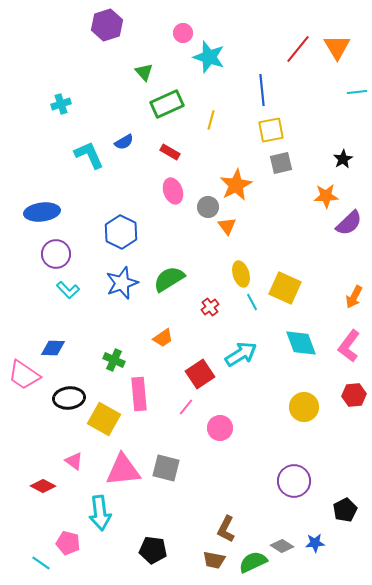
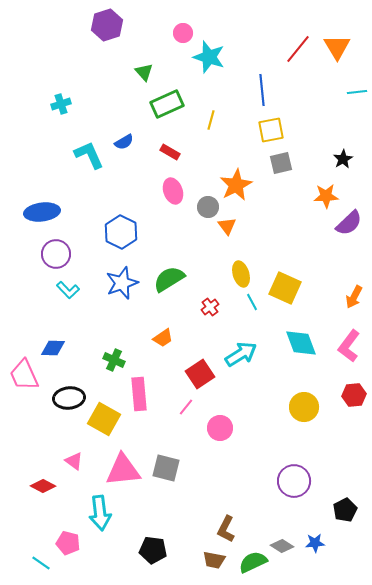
pink trapezoid at (24, 375): rotated 32 degrees clockwise
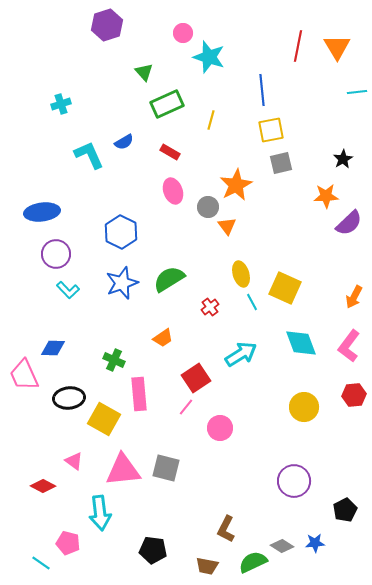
red line at (298, 49): moved 3 px up; rotated 28 degrees counterclockwise
red square at (200, 374): moved 4 px left, 4 px down
brown trapezoid at (214, 560): moved 7 px left, 6 px down
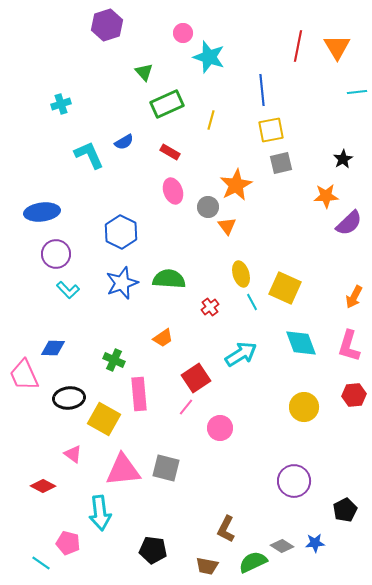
green semicircle at (169, 279): rotated 36 degrees clockwise
pink L-shape at (349, 346): rotated 20 degrees counterclockwise
pink triangle at (74, 461): moved 1 px left, 7 px up
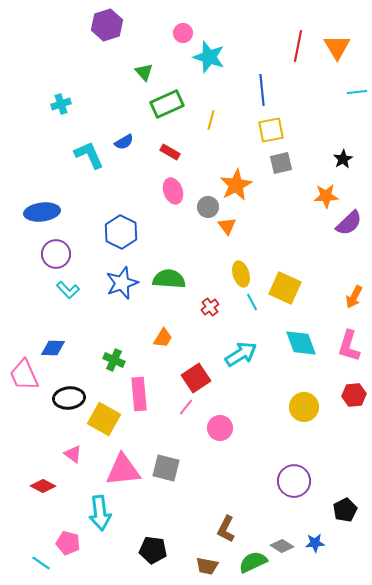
orange trapezoid at (163, 338): rotated 25 degrees counterclockwise
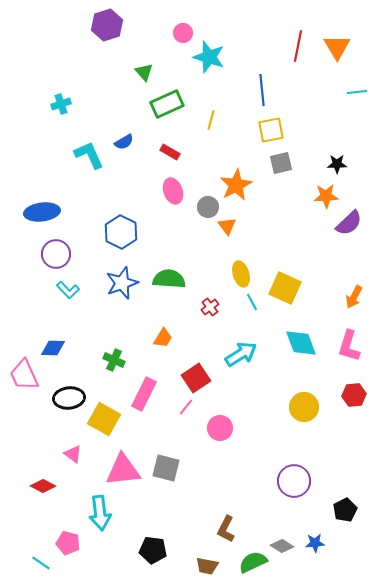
black star at (343, 159): moved 6 px left, 5 px down; rotated 30 degrees clockwise
pink rectangle at (139, 394): moved 5 px right; rotated 32 degrees clockwise
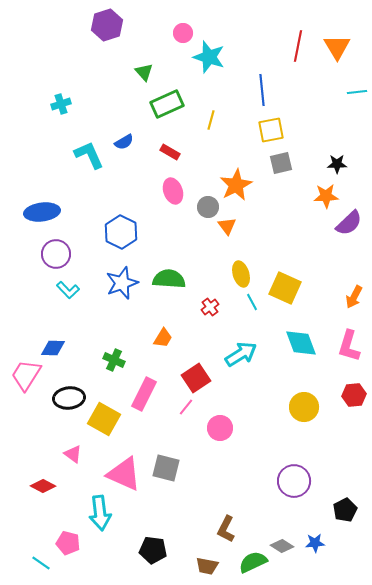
pink trapezoid at (24, 375): moved 2 px right; rotated 56 degrees clockwise
pink triangle at (123, 470): moved 1 px right, 4 px down; rotated 30 degrees clockwise
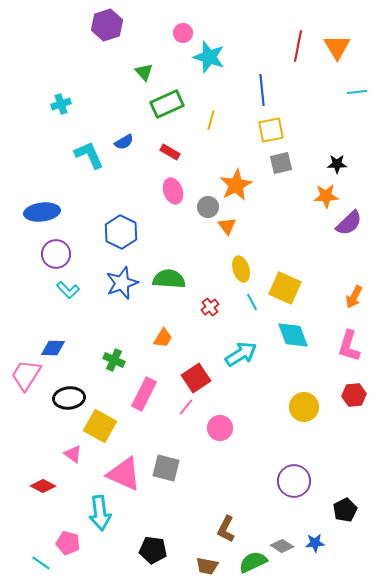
yellow ellipse at (241, 274): moved 5 px up
cyan diamond at (301, 343): moved 8 px left, 8 px up
yellow square at (104, 419): moved 4 px left, 7 px down
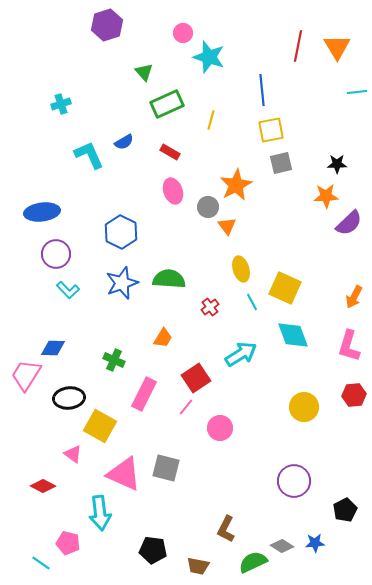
brown trapezoid at (207, 566): moved 9 px left
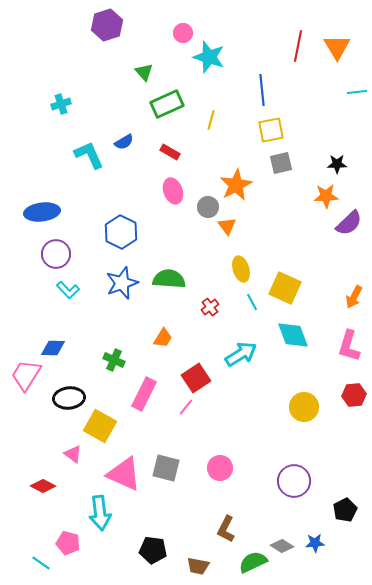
pink circle at (220, 428): moved 40 px down
